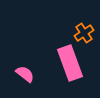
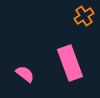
orange cross: moved 17 px up
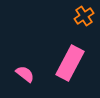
pink rectangle: rotated 48 degrees clockwise
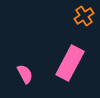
pink semicircle: rotated 24 degrees clockwise
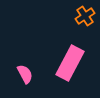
orange cross: moved 1 px right
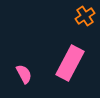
pink semicircle: moved 1 px left
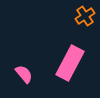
pink semicircle: rotated 12 degrees counterclockwise
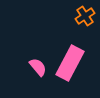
pink semicircle: moved 14 px right, 7 px up
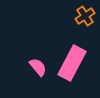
pink rectangle: moved 2 px right
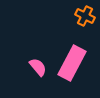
orange cross: rotated 30 degrees counterclockwise
